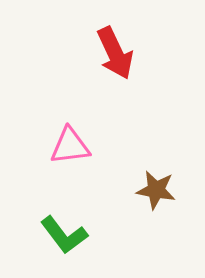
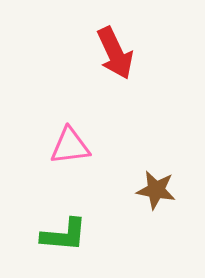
green L-shape: rotated 48 degrees counterclockwise
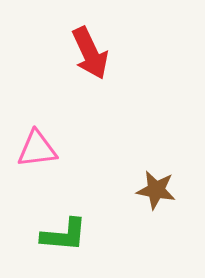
red arrow: moved 25 px left
pink triangle: moved 33 px left, 3 px down
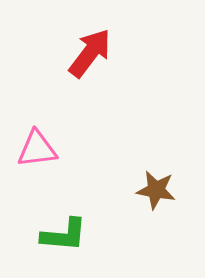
red arrow: rotated 118 degrees counterclockwise
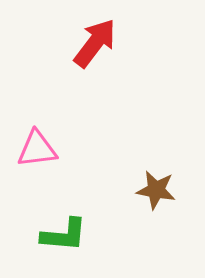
red arrow: moved 5 px right, 10 px up
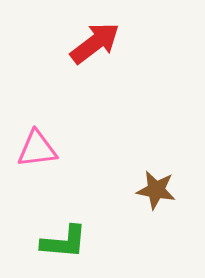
red arrow: rotated 16 degrees clockwise
green L-shape: moved 7 px down
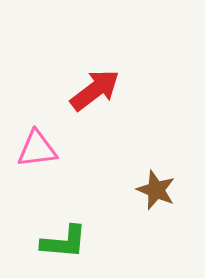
red arrow: moved 47 px down
brown star: rotated 12 degrees clockwise
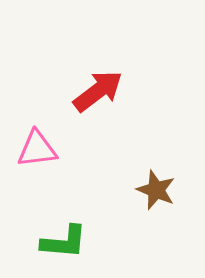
red arrow: moved 3 px right, 1 px down
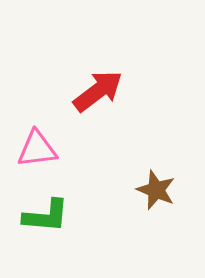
green L-shape: moved 18 px left, 26 px up
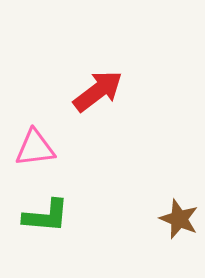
pink triangle: moved 2 px left, 1 px up
brown star: moved 23 px right, 29 px down
